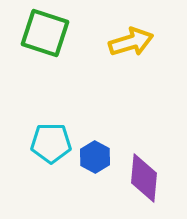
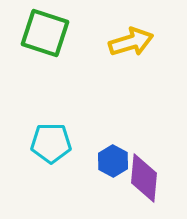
blue hexagon: moved 18 px right, 4 px down
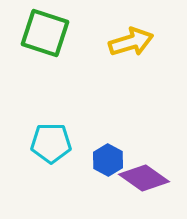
blue hexagon: moved 5 px left, 1 px up
purple diamond: rotated 60 degrees counterclockwise
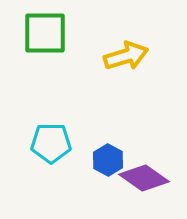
green square: rotated 18 degrees counterclockwise
yellow arrow: moved 5 px left, 14 px down
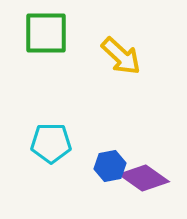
green square: moved 1 px right
yellow arrow: moved 5 px left; rotated 60 degrees clockwise
blue hexagon: moved 2 px right, 6 px down; rotated 20 degrees clockwise
